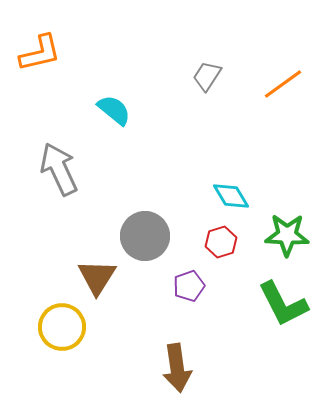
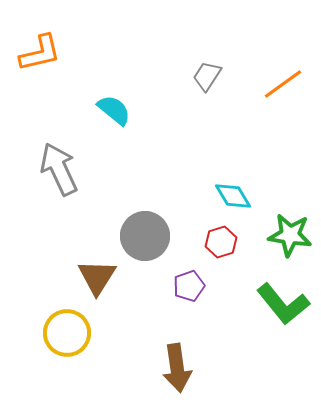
cyan diamond: moved 2 px right
green star: moved 3 px right; rotated 6 degrees clockwise
green L-shape: rotated 12 degrees counterclockwise
yellow circle: moved 5 px right, 6 px down
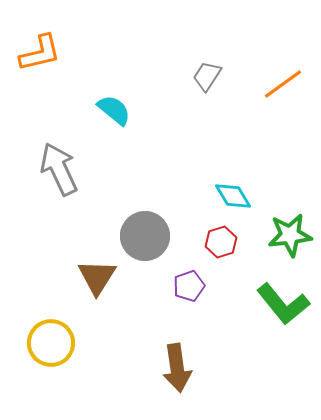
green star: rotated 15 degrees counterclockwise
yellow circle: moved 16 px left, 10 px down
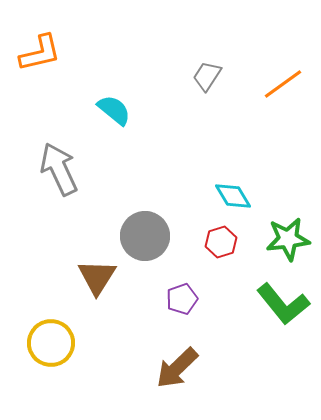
green star: moved 2 px left, 4 px down
purple pentagon: moved 7 px left, 13 px down
brown arrow: rotated 54 degrees clockwise
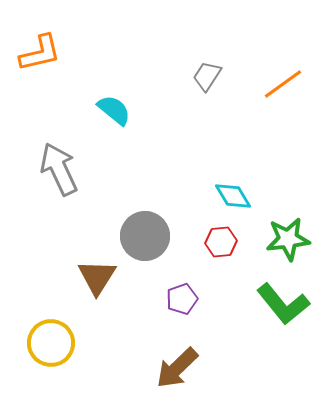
red hexagon: rotated 12 degrees clockwise
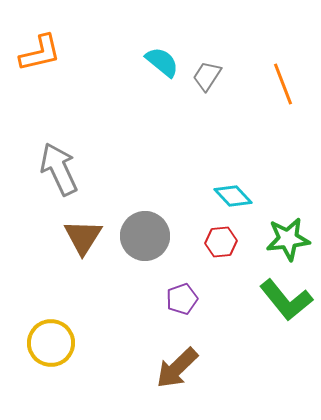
orange line: rotated 75 degrees counterclockwise
cyan semicircle: moved 48 px right, 48 px up
cyan diamond: rotated 12 degrees counterclockwise
brown triangle: moved 14 px left, 40 px up
green L-shape: moved 3 px right, 4 px up
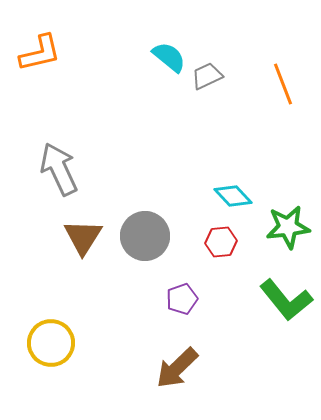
cyan semicircle: moved 7 px right, 5 px up
gray trapezoid: rotated 32 degrees clockwise
green star: moved 12 px up
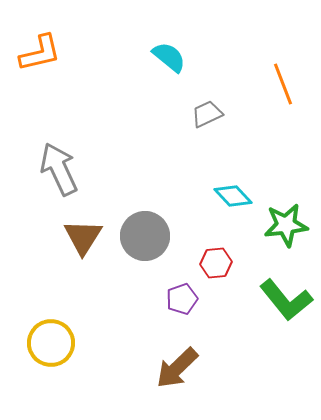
gray trapezoid: moved 38 px down
green star: moved 2 px left, 2 px up
red hexagon: moved 5 px left, 21 px down
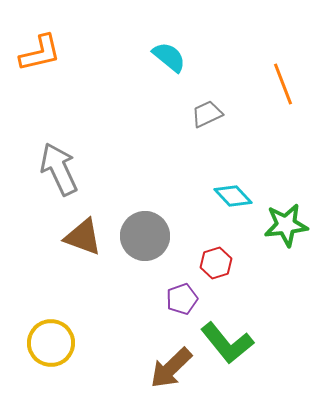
brown triangle: rotated 42 degrees counterclockwise
red hexagon: rotated 12 degrees counterclockwise
green L-shape: moved 59 px left, 43 px down
brown arrow: moved 6 px left
